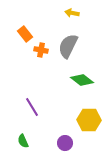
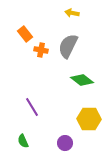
yellow hexagon: moved 1 px up
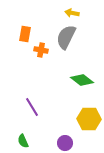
orange rectangle: rotated 49 degrees clockwise
gray semicircle: moved 2 px left, 9 px up
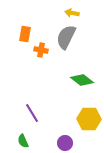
purple line: moved 6 px down
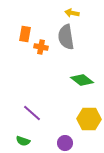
gray semicircle: rotated 35 degrees counterclockwise
orange cross: moved 3 px up
purple line: rotated 18 degrees counterclockwise
green semicircle: rotated 48 degrees counterclockwise
